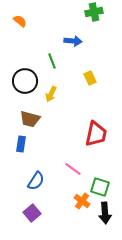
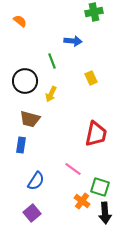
yellow rectangle: moved 1 px right
blue rectangle: moved 1 px down
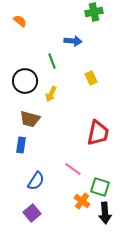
red trapezoid: moved 2 px right, 1 px up
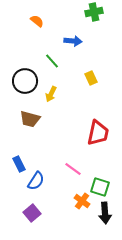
orange semicircle: moved 17 px right
green line: rotated 21 degrees counterclockwise
blue rectangle: moved 2 px left, 19 px down; rotated 35 degrees counterclockwise
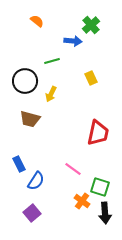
green cross: moved 3 px left, 13 px down; rotated 30 degrees counterclockwise
green line: rotated 63 degrees counterclockwise
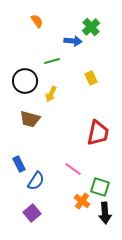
orange semicircle: rotated 16 degrees clockwise
green cross: moved 2 px down
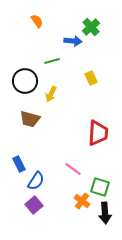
red trapezoid: rotated 8 degrees counterclockwise
purple square: moved 2 px right, 8 px up
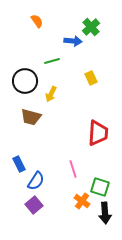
brown trapezoid: moved 1 px right, 2 px up
pink line: rotated 36 degrees clockwise
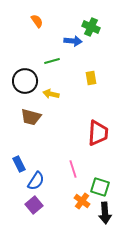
green cross: rotated 24 degrees counterclockwise
yellow rectangle: rotated 16 degrees clockwise
yellow arrow: rotated 77 degrees clockwise
